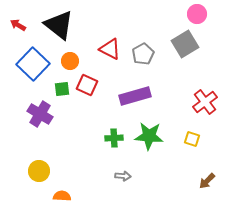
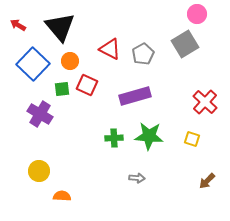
black triangle: moved 1 px right, 2 px down; rotated 12 degrees clockwise
red cross: rotated 10 degrees counterclockwise
gray arrow: moved 14 px right, 2 px down
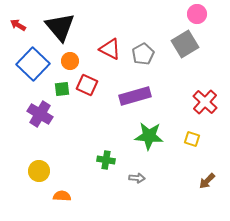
green cross: moved 8 px left, 22 px down; rotated 12 degrees clockwise
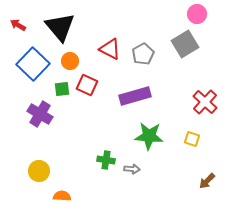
gray arrow: moved 5 px left, 9 px up
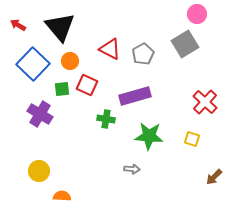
green cross: moved 41 px up
brown arrow: moved 7 px right, 4 px up
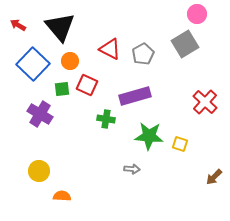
yellow square: moved 12 px left, 5 px down
